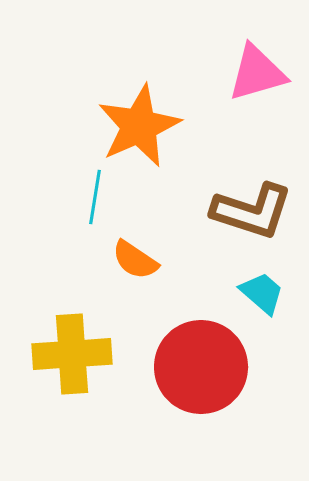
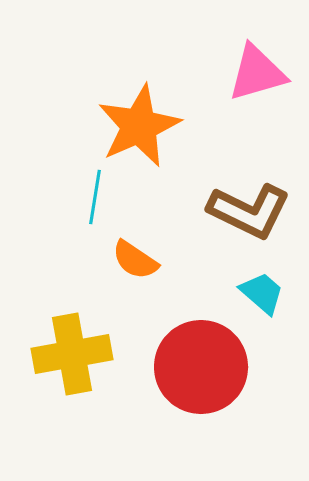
brown L-shape: moved 3 px left; rotated 8 degrees clockwise
yellow cross: rotated 6 degrees counterclockwise
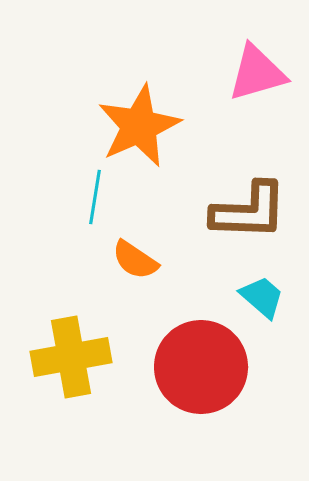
brown L-shape: rotated 24 degrees counterclockwise
cyan trapezoid: moved 4 px down
yellow cross: moved 1 px left, 3 px down
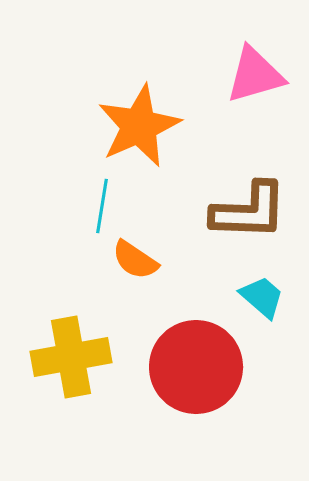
pink triangle: moved 2 px left, 2 px down
cyan line: moved 7 px right, 9 px down
red circle: moved 5 px left
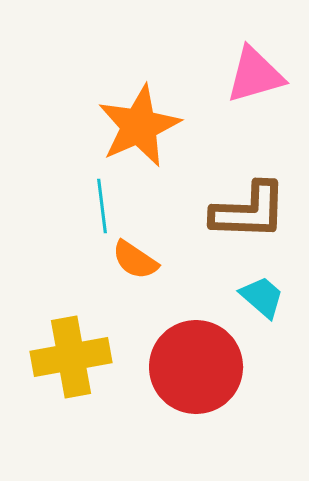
cyan line: rotated 16 degrees counterclockwise
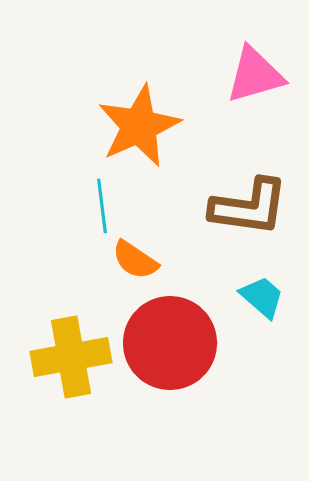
brown L-shape: moved 4 px up; rotated 6 degrees clockwise
red circle: moved 26 px left, 24 px up
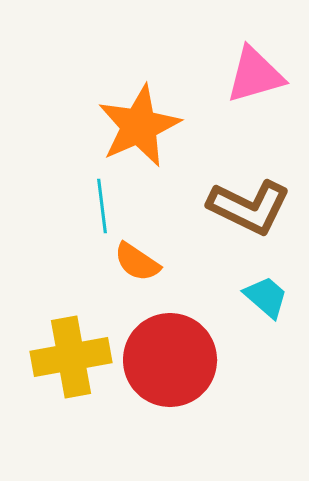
brown L-shape: rotated 18 degrees clockwise
orange semicircle: moved 2 px right, 2 px down
cyan trapezoid: moved 4 px right
red circle: moved 17 px down
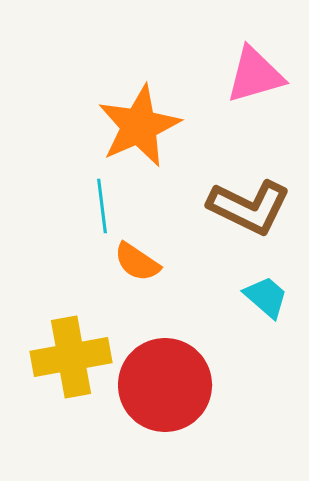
red circle: moved 5 px left, 25 px down
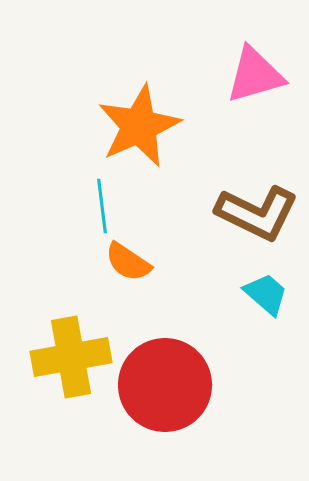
brown L-shape: moved 8 px right, 6 px down
orange semicircle: moved 9 px left
cyan trapezoid: moved 3 px up
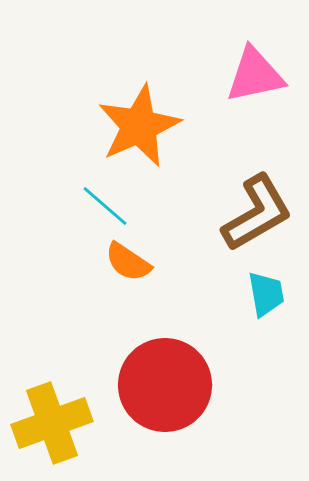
pink triangle: rotated 4 degrees clockwise
cyan line: moved 3 px right; rotated 42 degrees counterclockwise
brown L-shape: rotated 56 degrees counterclockwise
cyan trapezoid: rotated 39 degrees clockwise
yellow cross: moved 19 px left, 66 px down; rotated 10 degrees counterclockwise
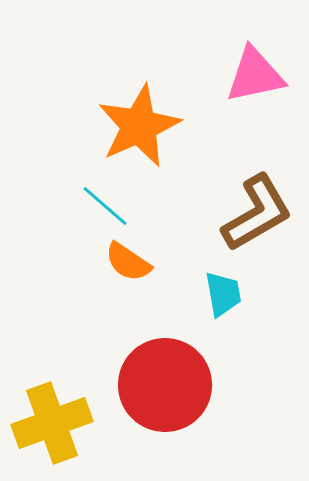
cyan trapezoid: moved 43 px left
